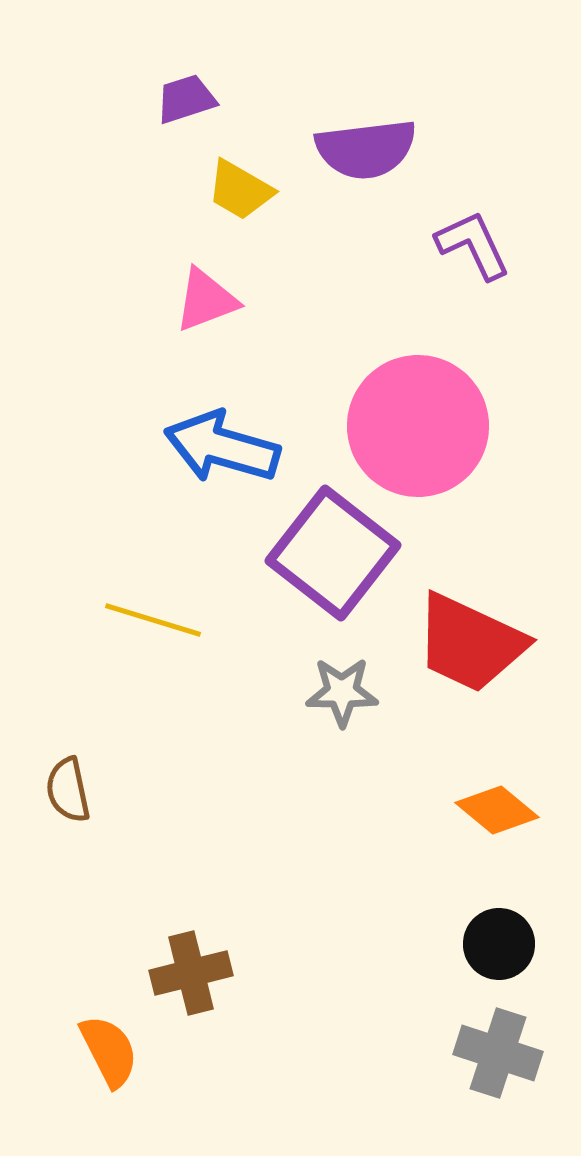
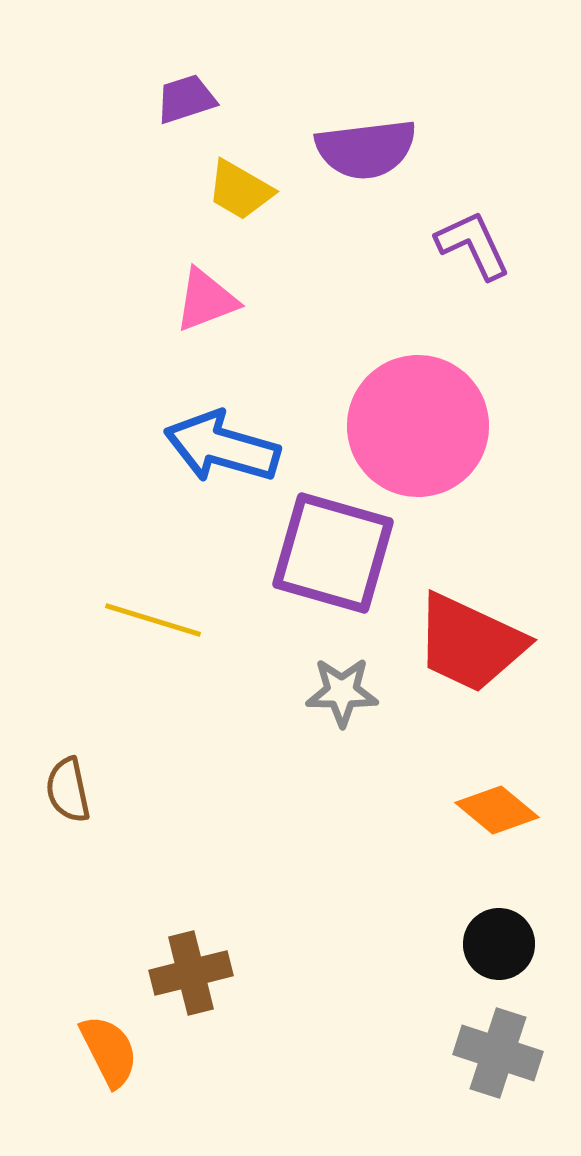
purple square: rotated 22 degrees counterclockwise
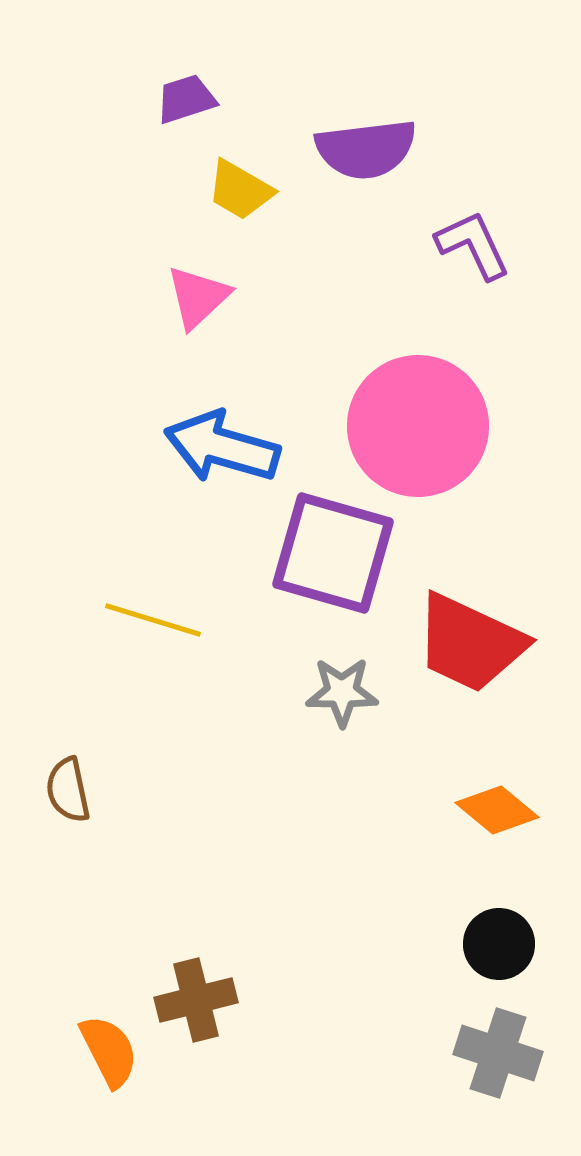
pink triangle: moved 8 px left, 3 px up; rotated 22 degrees counterclockwise
brown cross: moved 5 px right, 27 px down
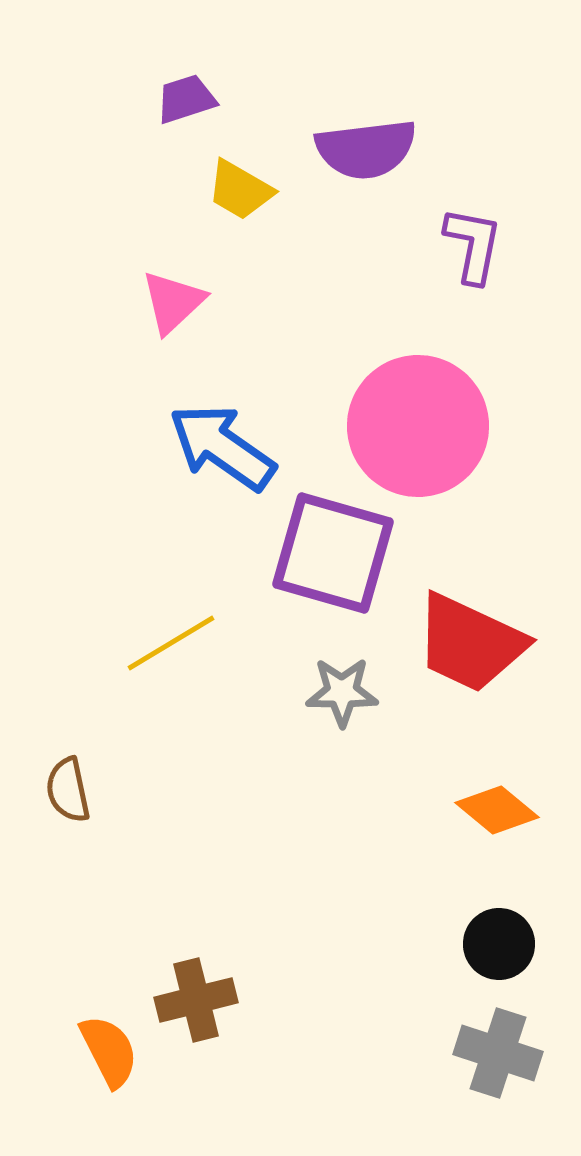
purple L-shape: rotated 36 degrees clockwise
pink triangle: moved 25 px left, 5 px down
blue arrow: rotated 19 degrees clockwise
yellow line: moved 18 px right, 23 px down; rotated 48 degrees counterclockwise
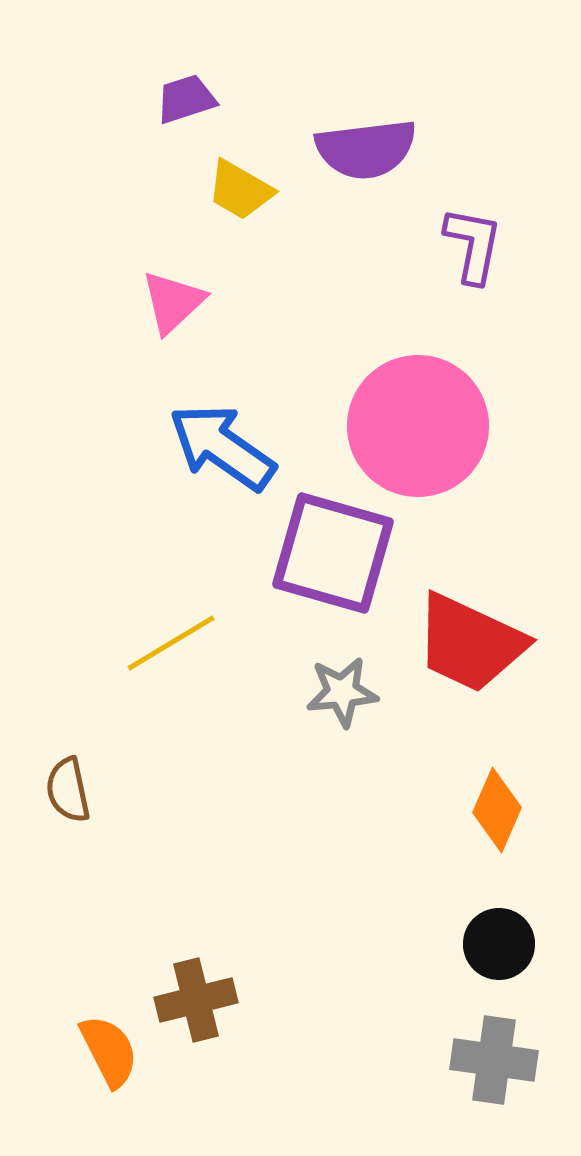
gray star: rotated 6 degrees counterclockwise
orange diamond: rotated 74 degrees clockwise
gray cross: moved 4 px left, 7 px down; rotated 10 degrees counterclockwise
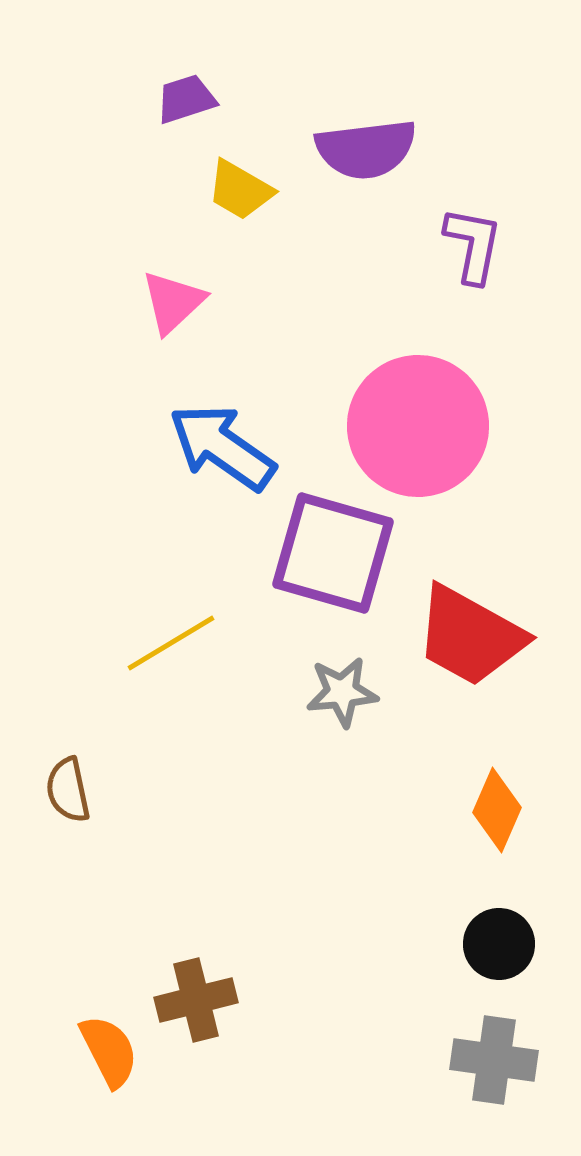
red trapezoid: moved 7 px up; rotated 4 degrees clockwise
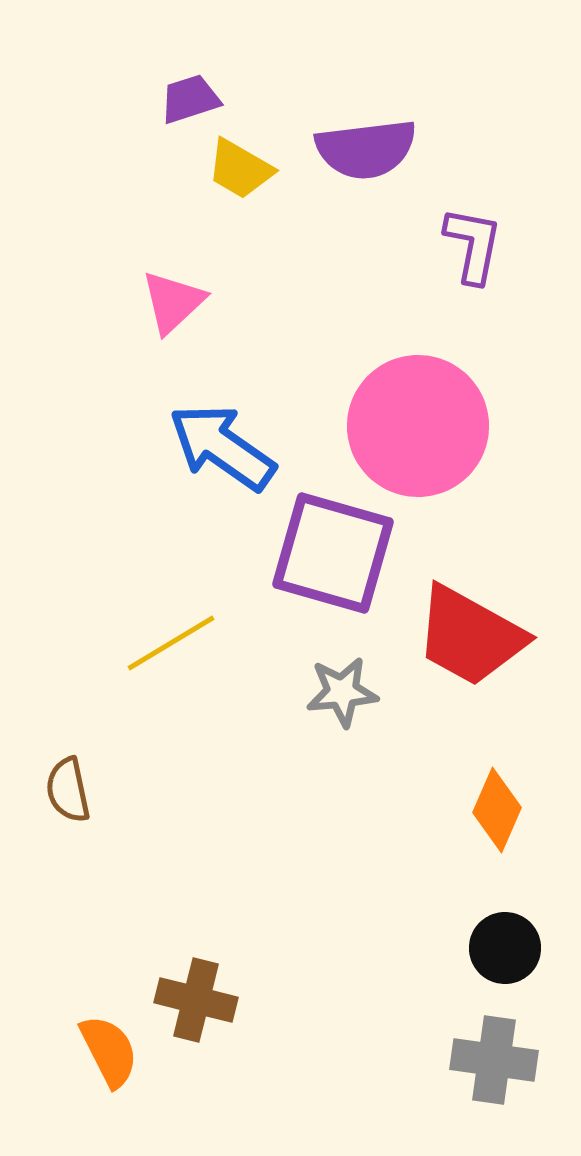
purple trapezoid: moved 4 px right
yellow trapezoid: moved 21 px up
black circle: moved 6 px right, 4 px down
brown cross: rotated 28 degrees clockwise
